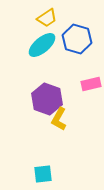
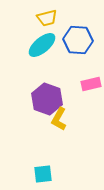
yellow trapezoid: rotated 20 degrees clockwise
blue hexagon: moved 1 px right, 1 px down; rotated 12 degrees counterclockwise
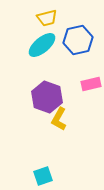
blue hexagon: rotated 16 degrees counterclockwise
purple hexagon: moved 2 px up
cyan square: moved 2 px down; rotated 12 degrees counterclockwise
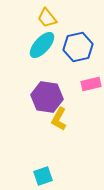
yellow trapezoid: rotated 65 degrees clockwise
blue hexagon: moved 7 px down
cyan ellipse: rotated 8 degrees counterclockwise
purple hexagon: rotated 12 degrees counterclockwise
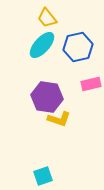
yellow L-shape: rotated 100 degrees counterclockwise
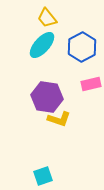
blue hexagon: moved 4 px right; rotated 16 degrees counterclockwise
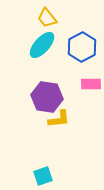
pink rectangle: rotated 12 degrees clockwise
yellow L-shape: rotated 25 degrees counterclockwise
